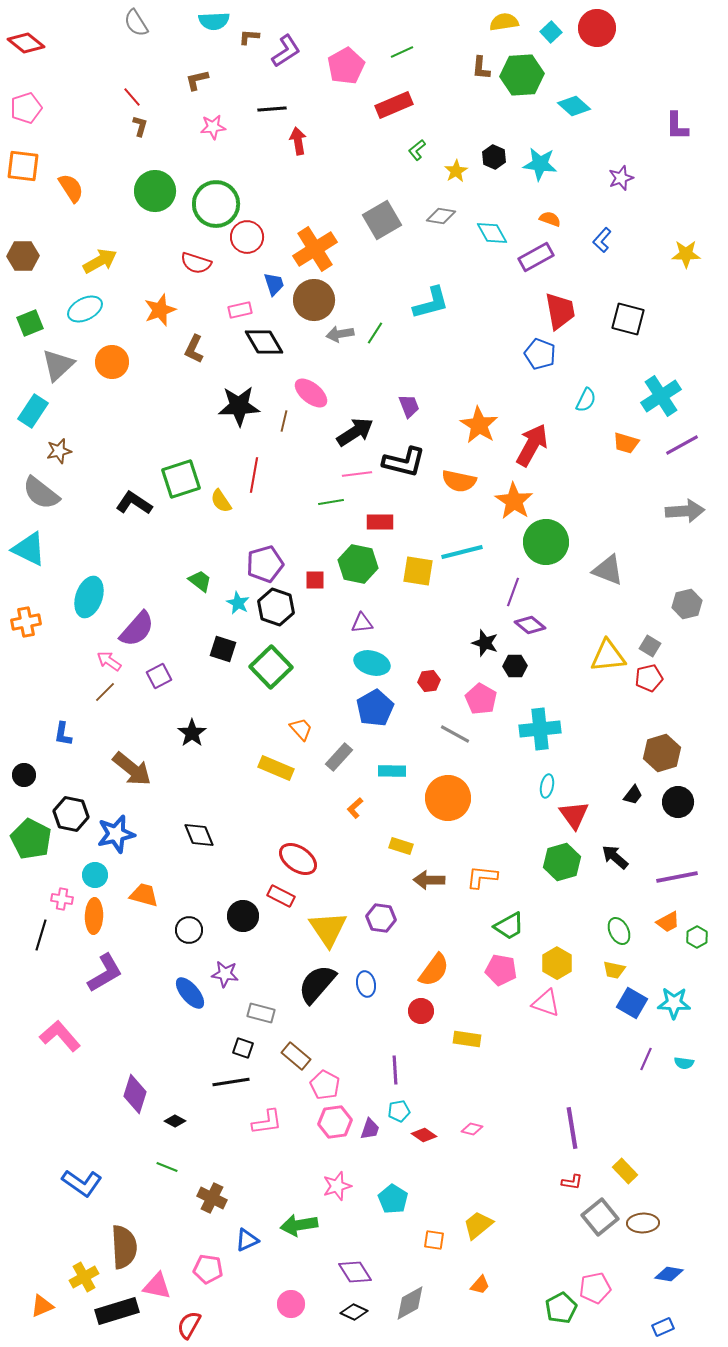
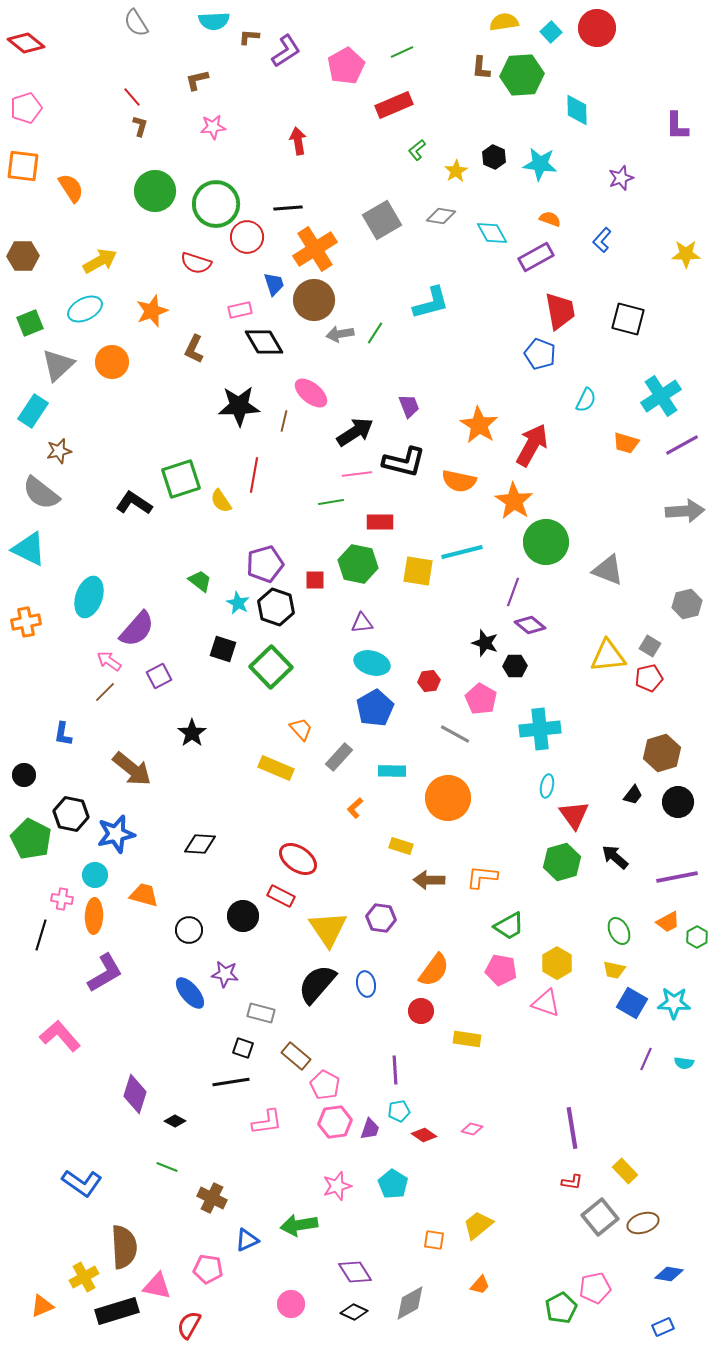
cyan diamond at (574, 106): moved 3 px right, 4 px down; rotated 48 degrees clockwise
black line at (272, 109): moved 16 px right, 99 px down
orange star at (160, 310): moved 8 px left, 1 px down
black diamond at (199, 835): moved 1 px right, 9 px down; rotated 64 degrees counterclockwise
cyan pentagon at (393, 1199): moved 15 px up
brown ellipse at (643, 1223): rotated 16 degrees counterclockwise
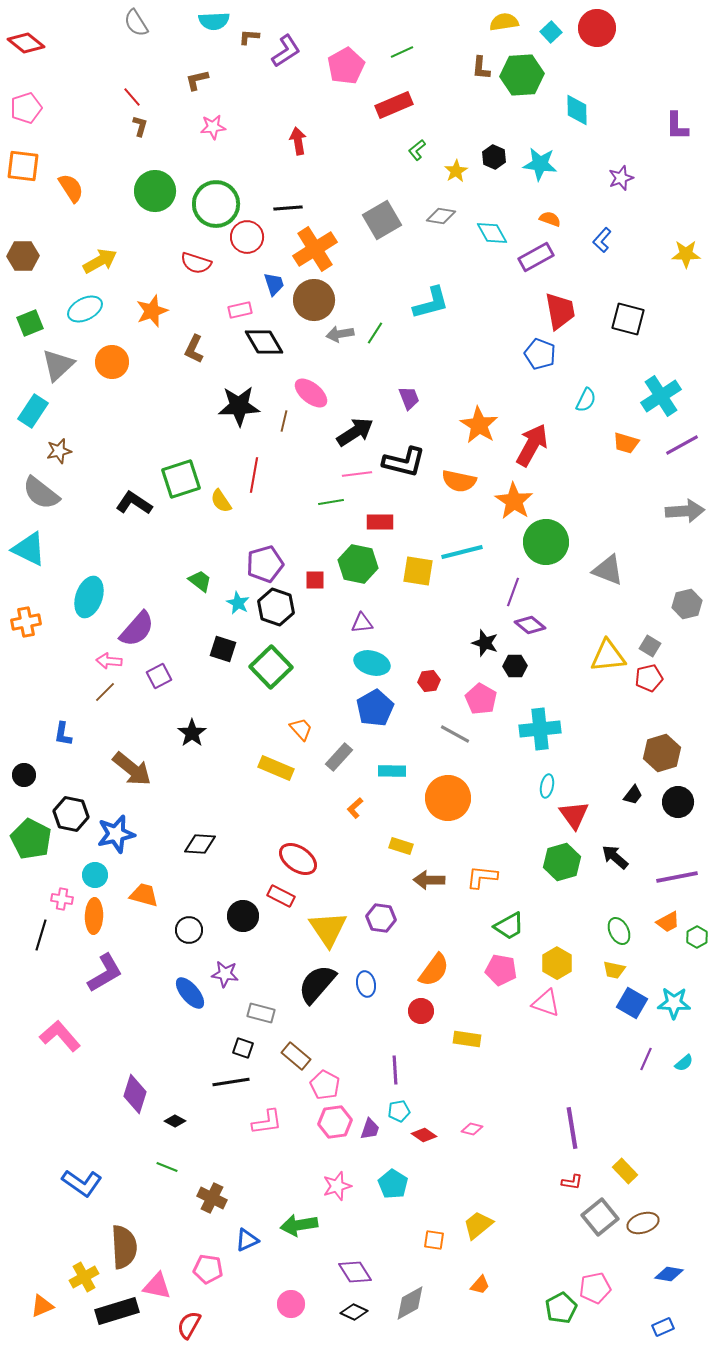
purple trapezoid at (409, 406): moved 8 px up
pink arrow at (109, 661): rotated 30 degrees counterclockwise
cyan semicircle at (684, 1063): rotated 48 degrees counterclockwise
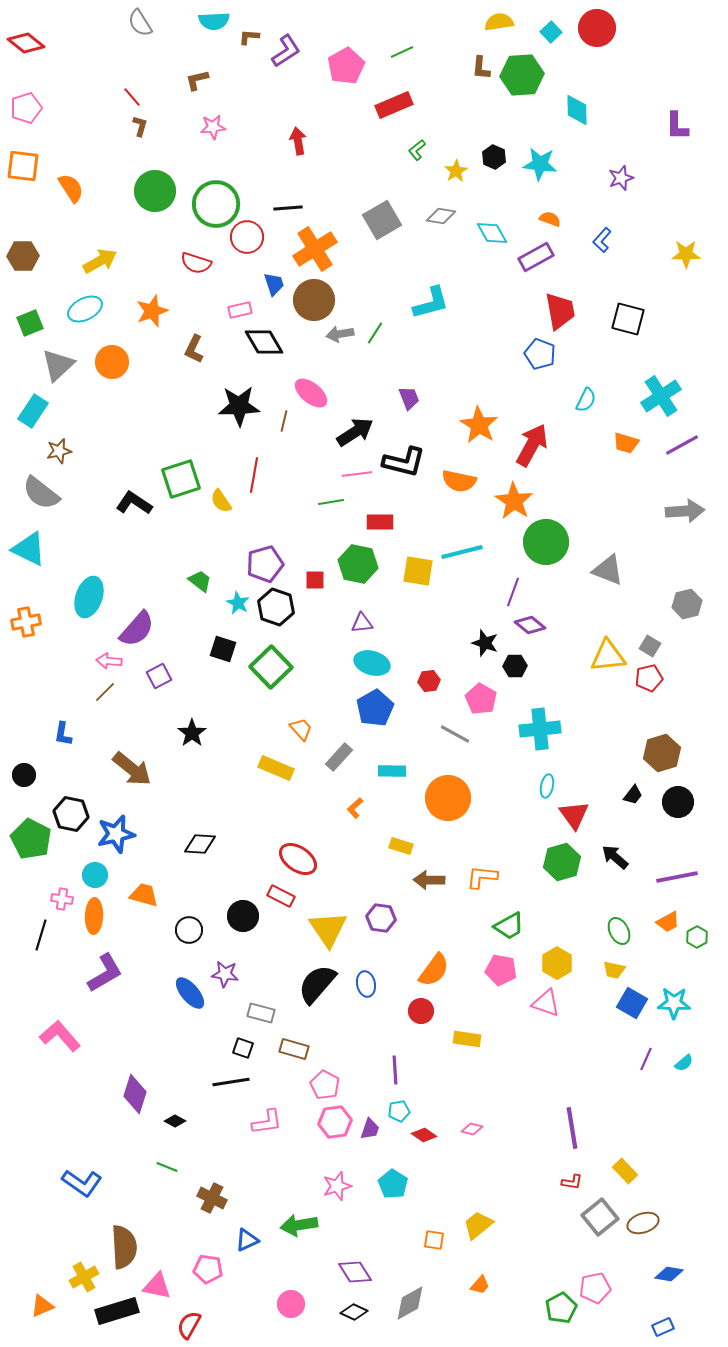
yellow semicircle at (504, 22): moved 5 px left
gray semicircle at (136, 23): moved 4 px right
brown rectangle at (296, 1056): moved 2 px left, 7 px up; rotated 24 degrees counterclockwise
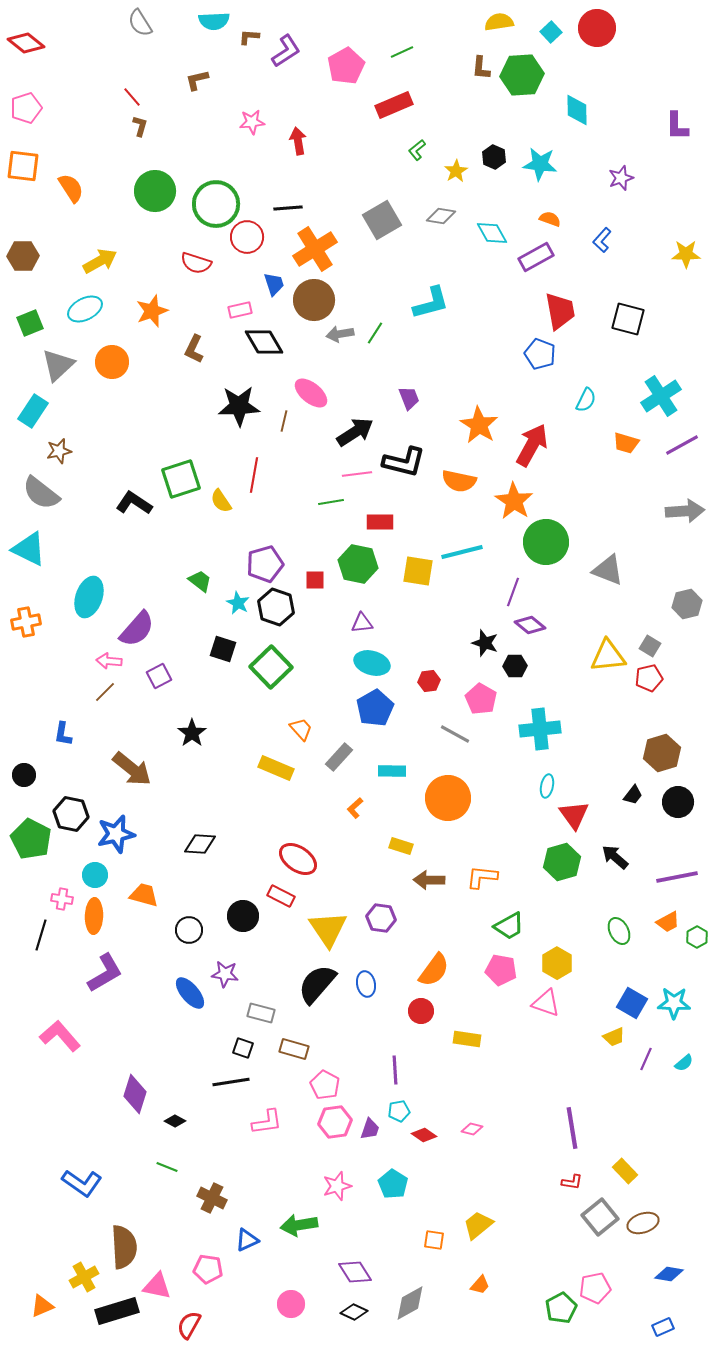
pink star at (213, 127): moved 39 px right, 5 px up
yellow trapezoid at (614, 970): moved 67 px down; rotated 35 degrees counterclockwise
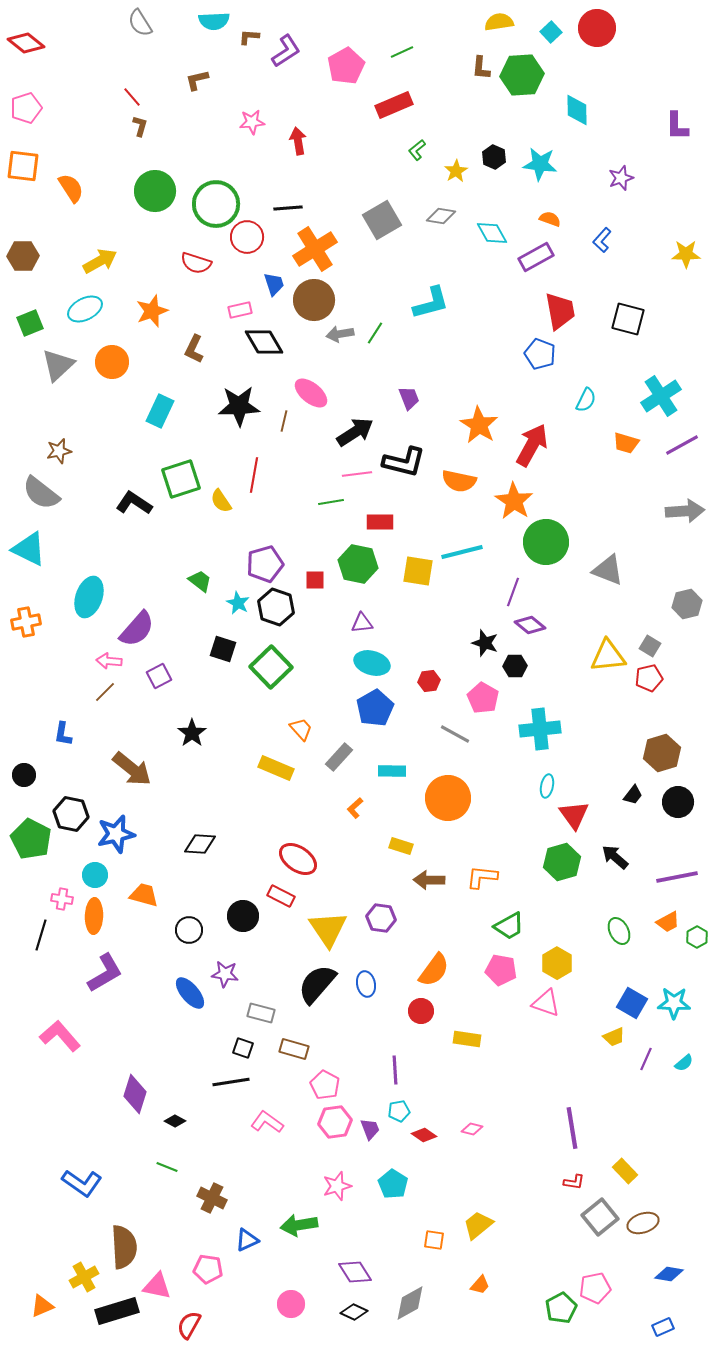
cyan rectangle at (33, 411): moved 127 px right; rotated 8 degrees counterclockwise
pink pentagon at (481, 699): moved 2 px right, 1 px up
pink L-shape at (267, 1122): rotated 136 degrees counterclockwise
purple trapezoid at (370, 1129): rotated 40 degrees counterclockwise
red L-shape at (572, 1182): moved 2 px right
